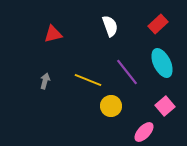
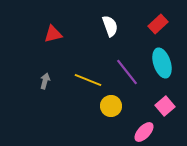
cyan ellipse: rotated 8 degrees clockwise
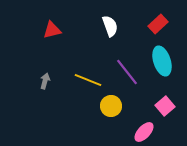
red triangle: moved 1 px left, 4 px up
cyan ellipse: moved 2 px up
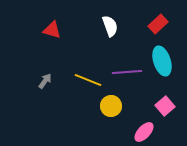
red triangle: rotated 30 degrees clockwise
purple line: rotated 56 degrees counterclockwise
gray arrow: rotated 21 degrees clockwise
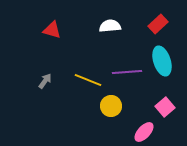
white semicircle: rotated 75 degrees counterclockwise
pink square: moved 1 px down
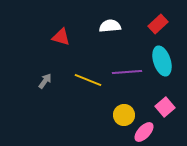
red triangle: moved 9 px right, 7 px down
yellow circle: moved 13 px right, 9 px down
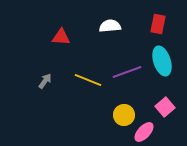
red rectangle: rotated 36 degrees counterclockwise
red triangle: rotated 12 degrees counterclockwise
purple line: rotated 16 degrees counterclockwise
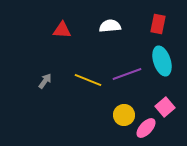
red triangle: moved 1 px right, 7 px up
purple line: moved 2 px down
pink ellipse: moved 2 px right, 4 px up
